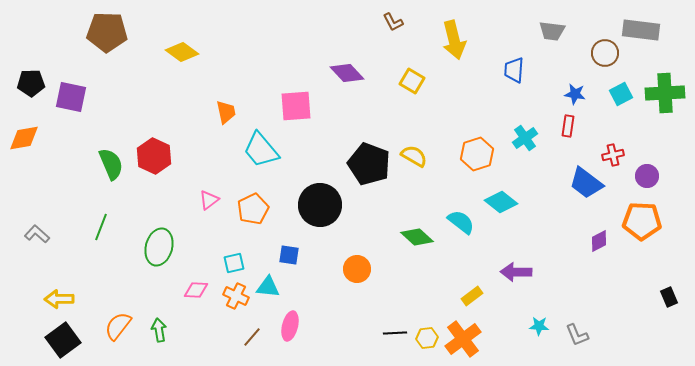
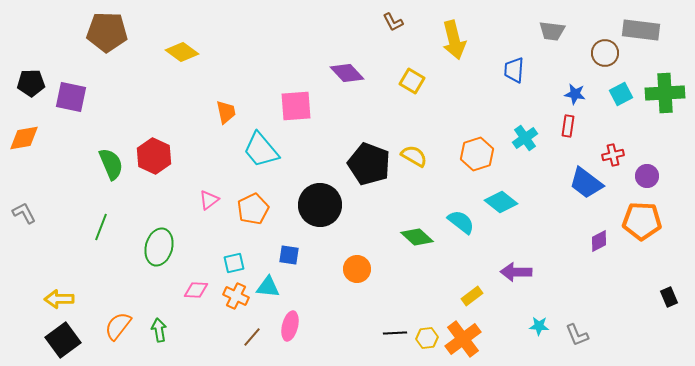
gray L-shape at (37, 234): moved 13 px left, 21 px up; rotated 20 degrees clockwise
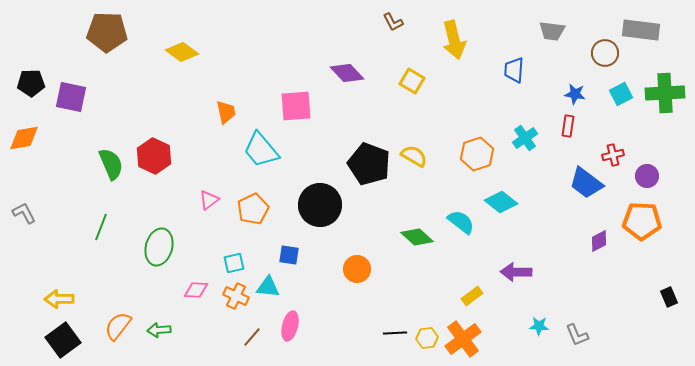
green arrow at (159, 330): rotated 85 degrees counterclockwise
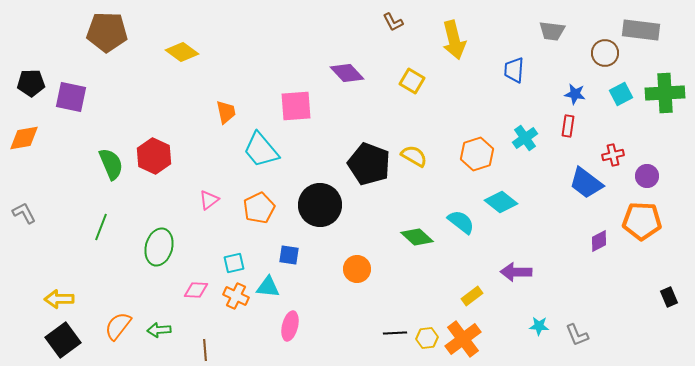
orange pentagon at (253, 209): moved 6 px right, 1 px up
brown line at (252, 337): moved 47 px left, 13 px down; rotated 45 degrees counterclockwise
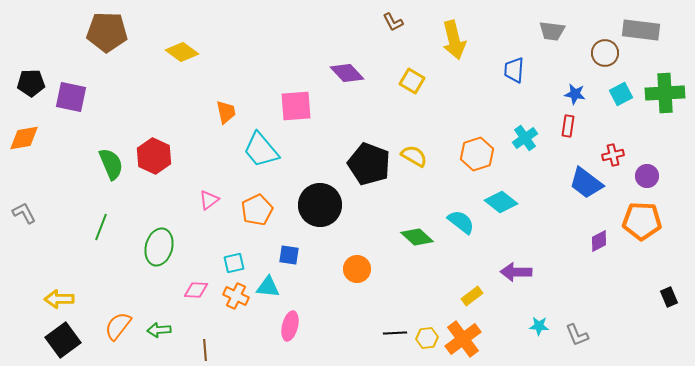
orange pentagon at (259, 208): moved 2 px left, 2 px down
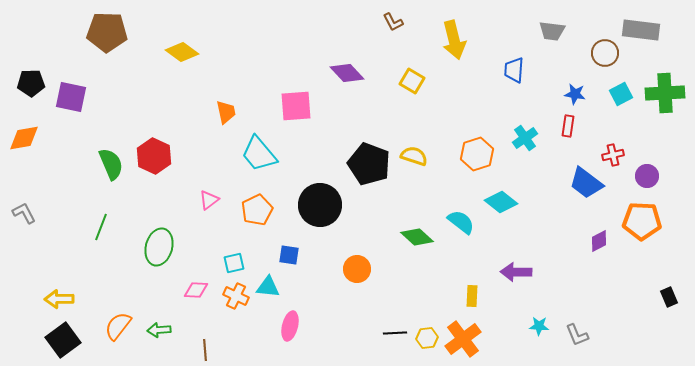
cyan trapezoid at (261, 150): moved 2 px left, 4 px down
yellow semicircle at (414, 156): rotated 12 degrees counterclockwise
yellow rectangle at (472, 296): rotated 50 degrees counterclockwise
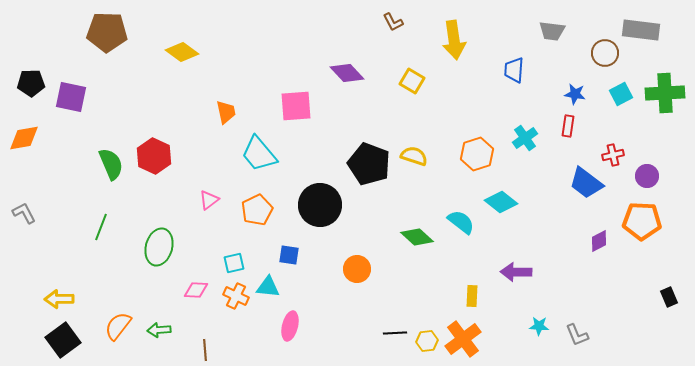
yellow arrow at (454, 40): rotated 6 degrees clockwise
yellow hexagon at (427, 338): moved 3 px down
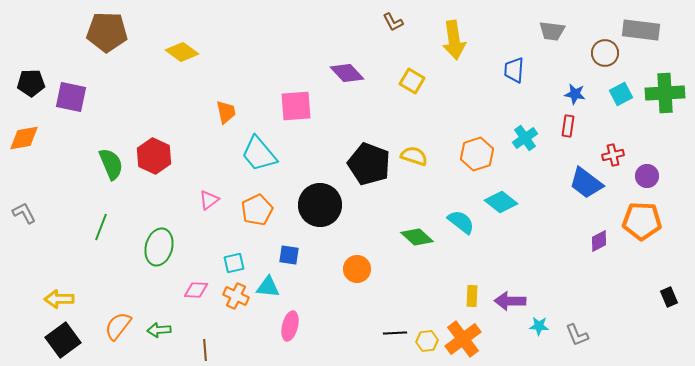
purple arrow at (516, 272): moved 6 px left, 29 px down
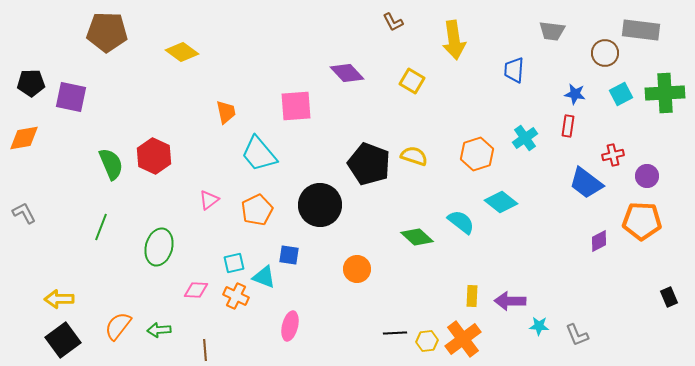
cyan triangle at (268, 287): moved 4 px left, 10 px up; rotated 15 degrees clockwise
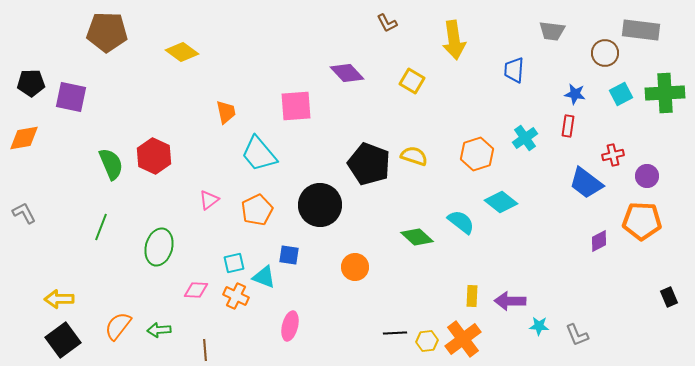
brown L-shape at (393, 22): moved 6 px left, 1 px down
orange circle at (357, 269): moved 2 px left, 2 px up
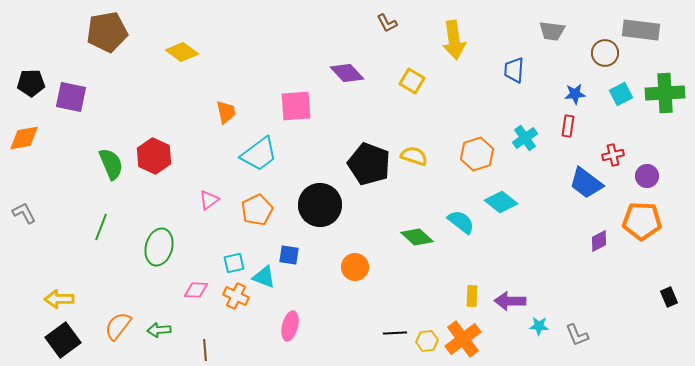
brown pentagon at (107, 32): rotated 12 degrees counterclockwise
blue star at (575, 94): rotated 15 degrees counterclockwise
cyan trapezoid at (259, 154): rotated 87 degrees counterclockwise
